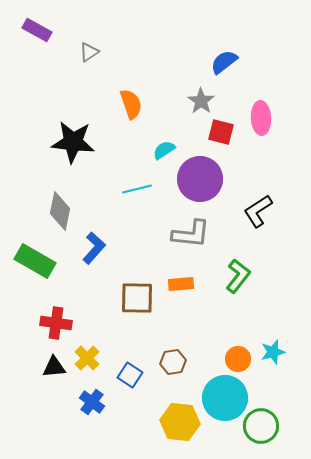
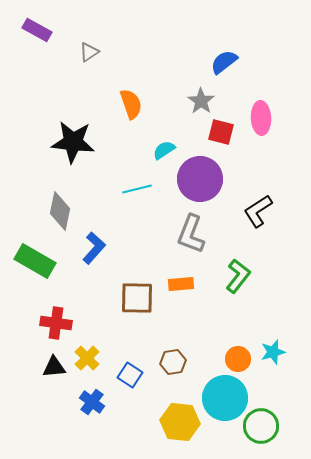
gray L-shape: rotated 105 degrees clockwise
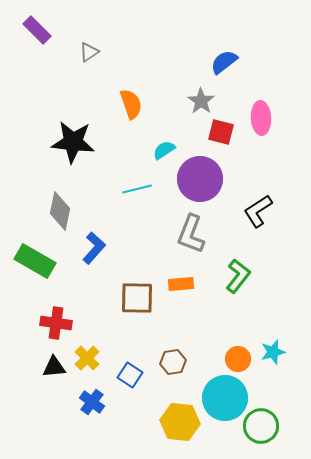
purple rectangle: rotated 16 degrees clockwise
